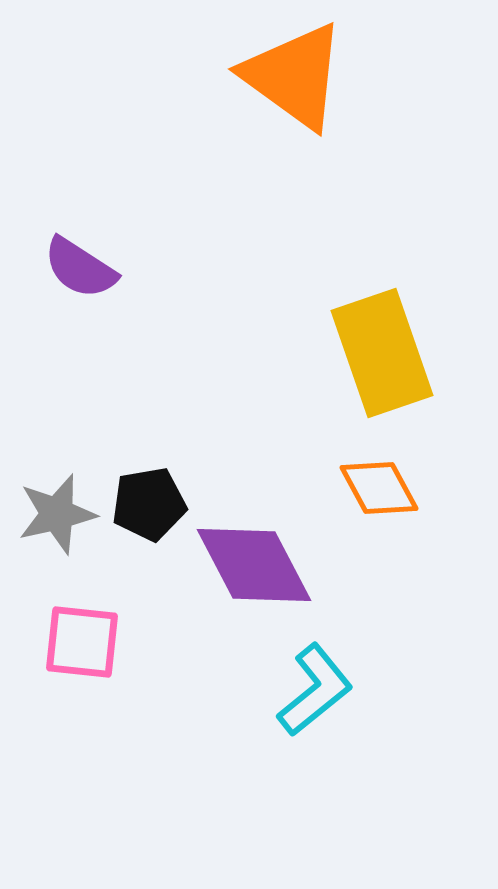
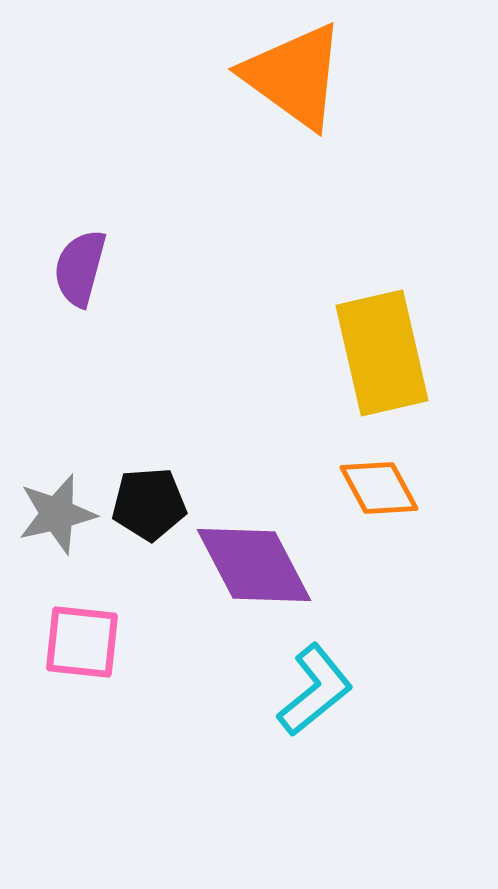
purple semicircle: rotated 72 degrees clockwise
yellow rectangle: rotated 6 degrees clockwise
black pentagon: rotated 6 degrees clockwise
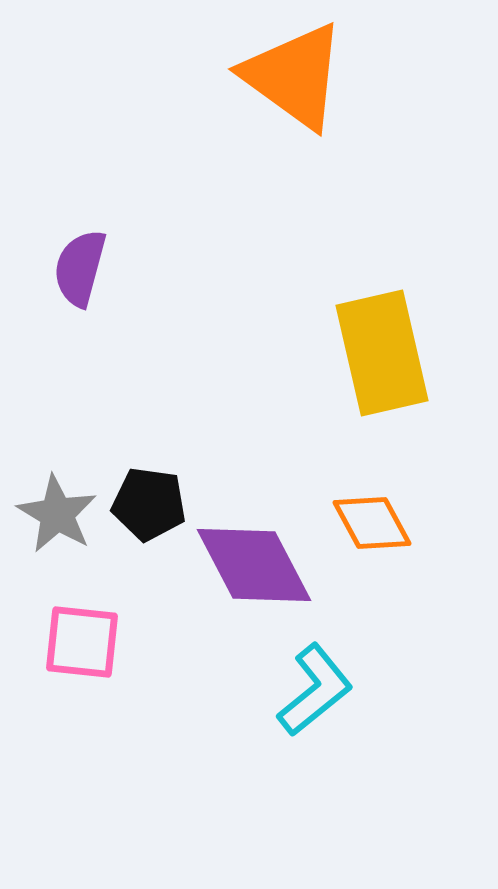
orange diamond: moved 7 px left, 35 px down
black pentagon: rotated 12 degrees clockwise
gray star: rotated 28 degrees counterclockwise
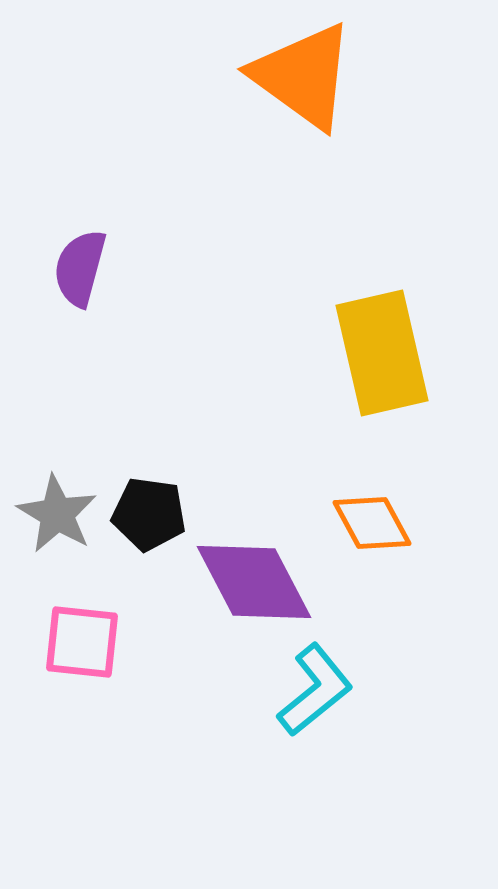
orange triangle: moved 9 px right
black pentagon: moved 10 px down
purple diamond: moved 17 px down
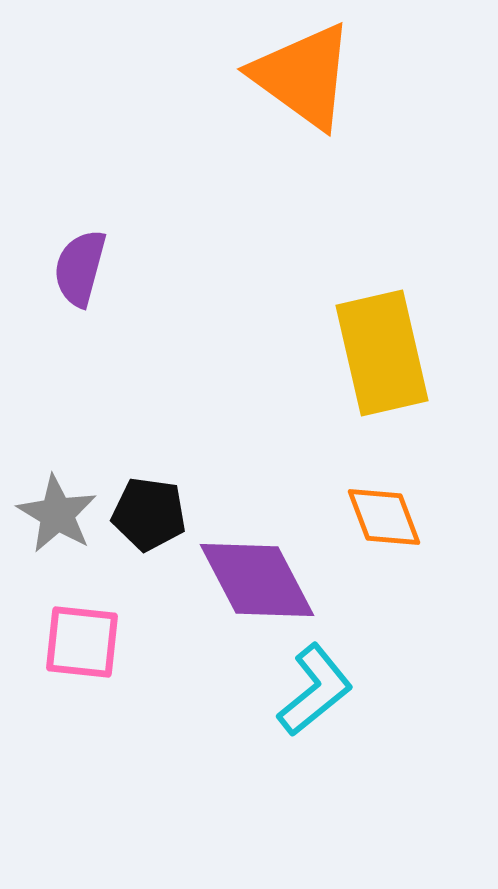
orange diamond: moved 12 px right, 6 px up; rotated 8 degrees clockwise
purple diamond: moved 3 px right, 2 px up
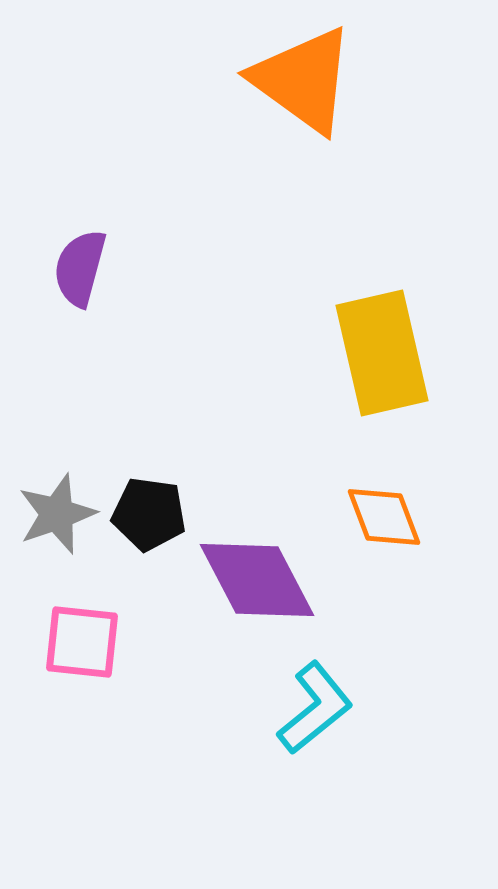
orange triangle: moved 4 px down
gray star: rotated 22 degrees clockwise
cyan L-shape: moved 18 px down
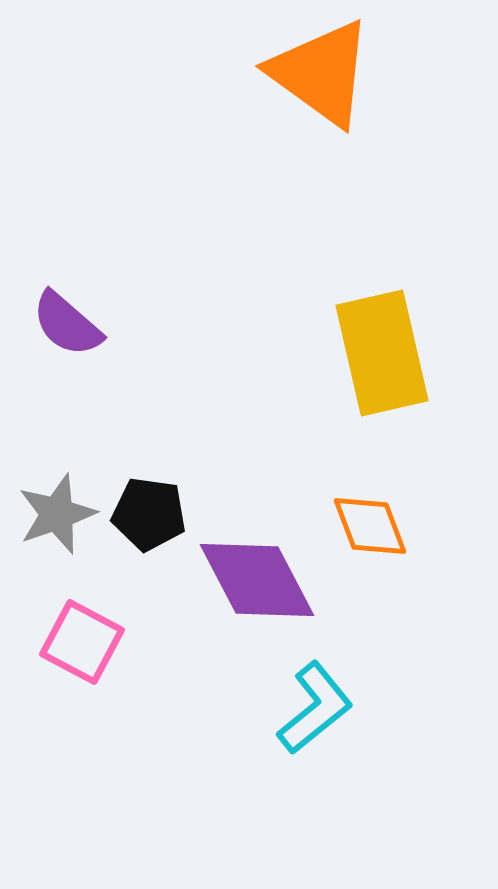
orange triangle: moved 18 px right, 7 px up
purple semicircle: moved 13 px left, 56 px down; rotated 64 degrees counterclockwise
orange diamond: moved 14 px left, 9 px down
pink square: rotated 22 degrees clockwise
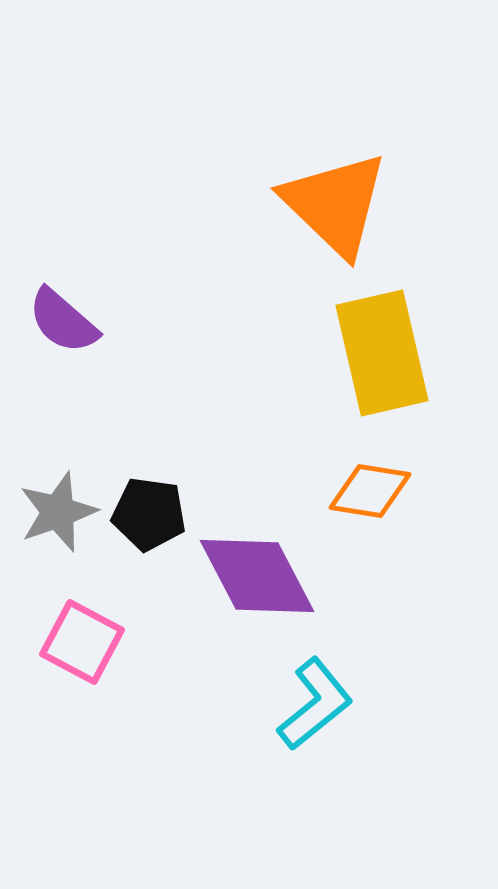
orange triangle: moved 14 px right, 131 px down; rotated 8 degrees clockwise
purple semicircle: moved 4 px left, 3 px up
gray star: moved 1 px right, 2 px up
orange diamond: moved 35 px up; rotated 60 degrees counterclockwise
purple diamond: moved 4 px up
cyan L-shape: moved 4 px up
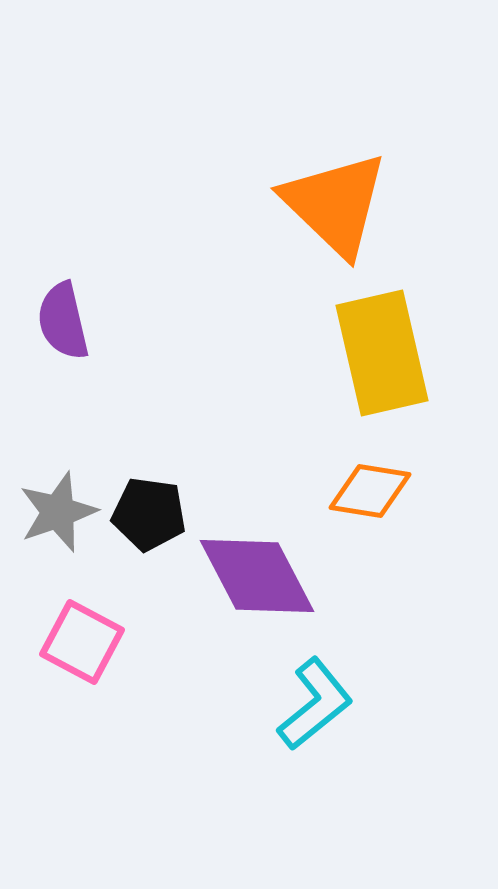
purple semicircle: rotated 36 degrees clockwise
